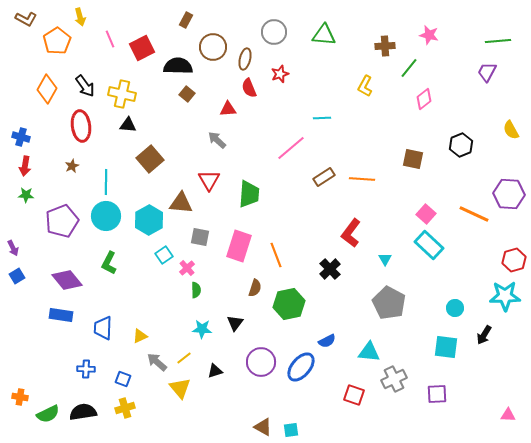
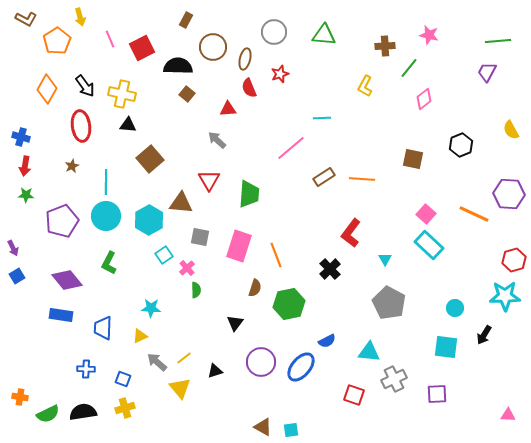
cyan star at (202, 329): moved 51 px left, 21 px up
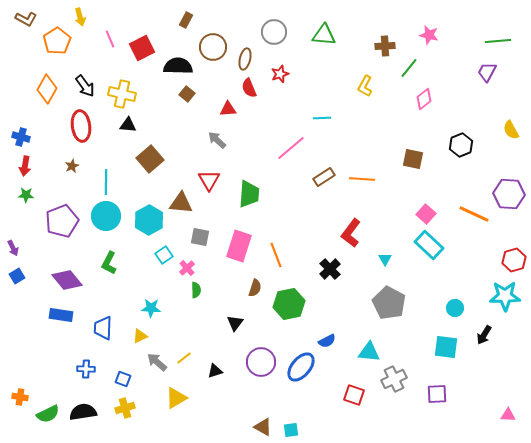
yellow triangle at (180, 388): moved 4 px left, 10 px down; rotated 40 degrees clockwise
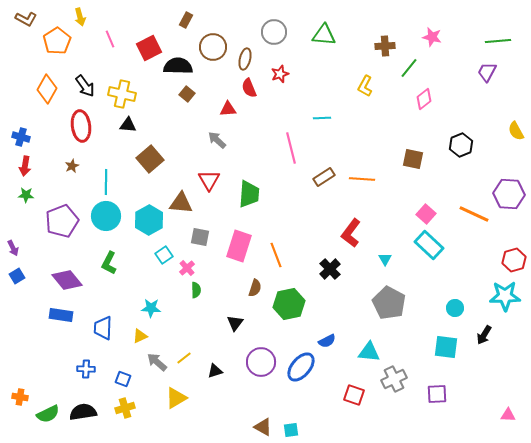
pink star at (429, 35): moved 3 px right, 2 px down
red square at (142, 48): moved 7 px right
yellow semicircle at (511, 130): moved 5 px right, 1 px down
pink line at (291, 148): rotated 64 degrees counterclockwise
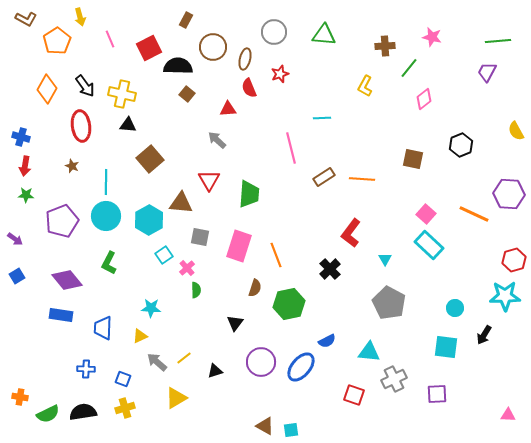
brown star at (72, 166): rotated 24 degrees counterclockwise
purple arrow at (13, 248): moved 2 px right, 9 px up; rotated 28 degrees counterclockwise
brown triangle at (263, 427): moved 2 px right, 1 px up
